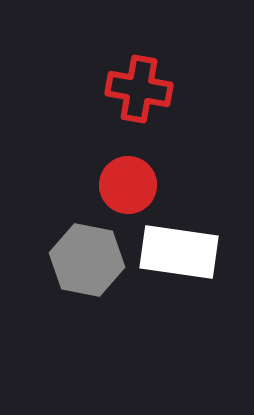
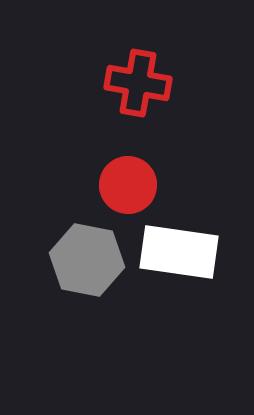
red cross: moved 1 px left, 6 px up
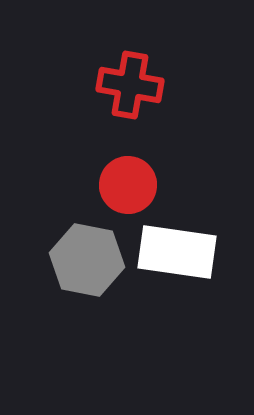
red cross: moved 8 px left, 2 px down
white rectangle: moved 2 px left
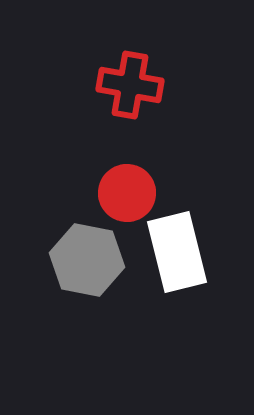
red circle: moved 1 px left, 8 px down
white rectangle: rotated 68 degrees clockwise
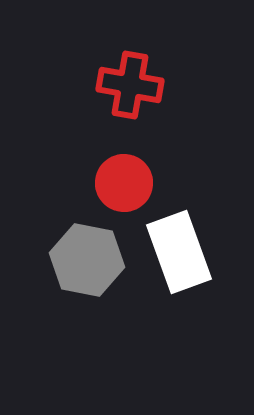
red circle: moved 3 px left, 10 px up
white rectangle: moved 2 px right; rotated 6 degrees counterclockwise
